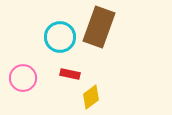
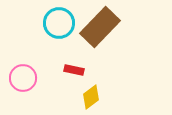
brown rectangle: moved 1 px right; rotated 24 degrees clockwise
cyan circle: moved 1 px left, 14 px up
red rectangle: moved 4 px right, 4 px up
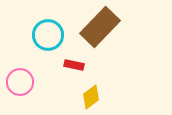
cyan circle: moved 11 px left, 12 px down
red rectangle: moved 5 px up
pink circle: moved 3 px left, 4 px down
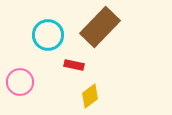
yellow diamond: moved 1 px left, 1 px up
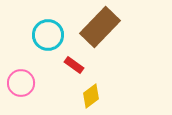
red rectangle: rotated 24 degrees clockwise
pink circle: moved 1 px right, 1 px down
yellow diamond: moved 1 px right
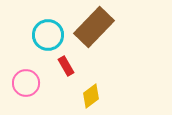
brown rectangle: moved 6 px left
red rectangle: moved 8 px left, 1 px down; rotated 24 degrees clockwise
pink circle: moved 5 px right
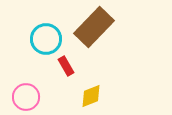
cyan circle: moved 2 px left, 4 px down
pink circle: moved 14 px down
yellow diamond: rotated 15 degrees clockwise
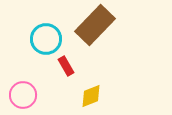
brown rectangle: moved 1 px right, 2 px up
pink circle: moved 3 px left, 2 px up
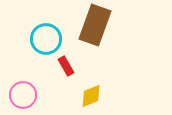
brown rectangle: rotated 24 degrees counterclockwise
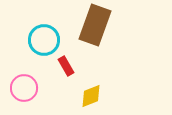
cyan circle: moved 2 px left, 1 px down
pink circle: moved 1 px right, 7 px up
